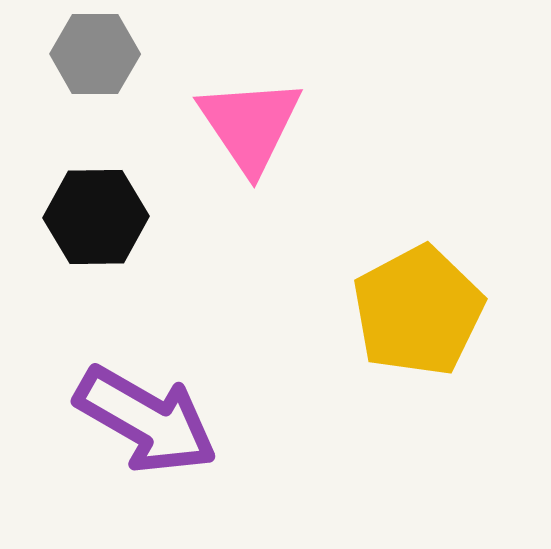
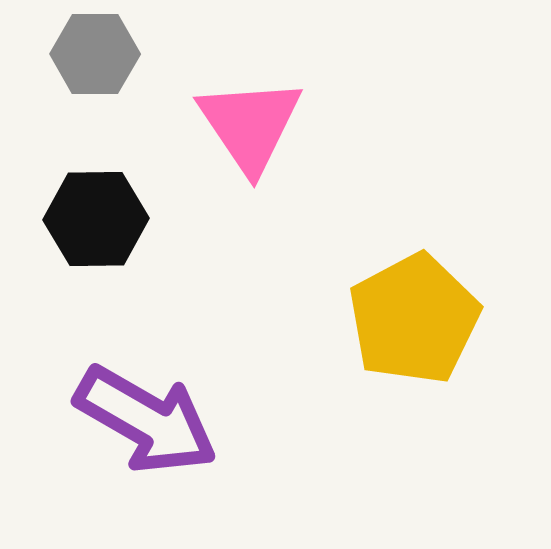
black hexagon: moved 2 px down
yellow pentagon: moved 4 px left, 8 px down
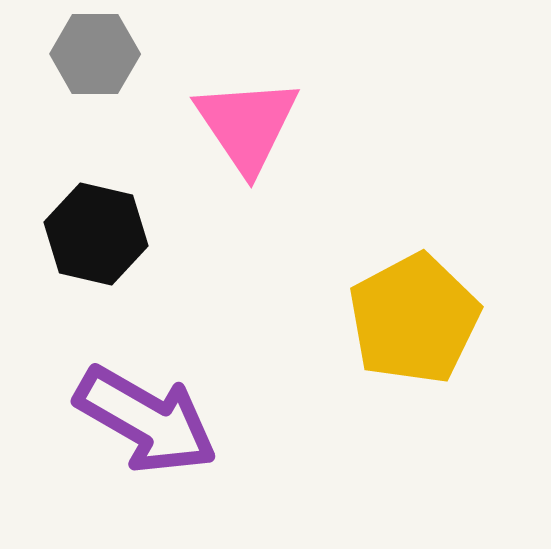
pink triangle: moved 3 px left
black hexagon: moved 15 px down; rotated 14 degrees clockwise
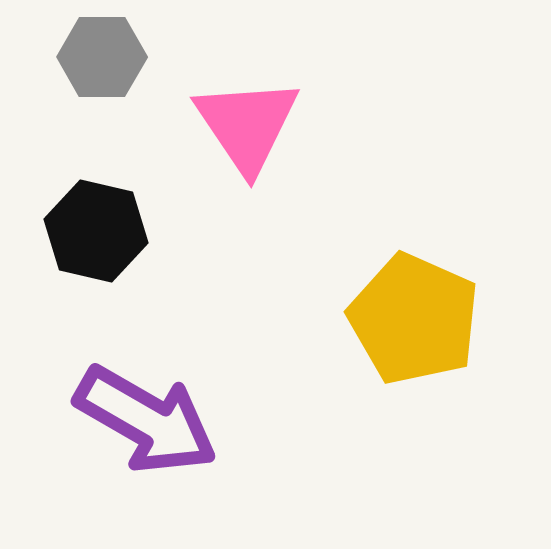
gray hexagon: moved 7 px right, 3 px down
black hexagon: moved 3 px up
yellow pentagon: rotated 20 degrees counterclockwise
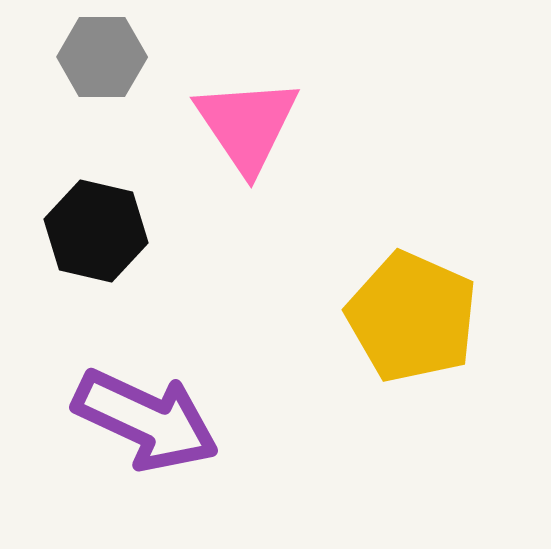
yellow pentagon: moved 2 px left, 2 px up
purple arrow: rotated 5 degrees counterclockwise
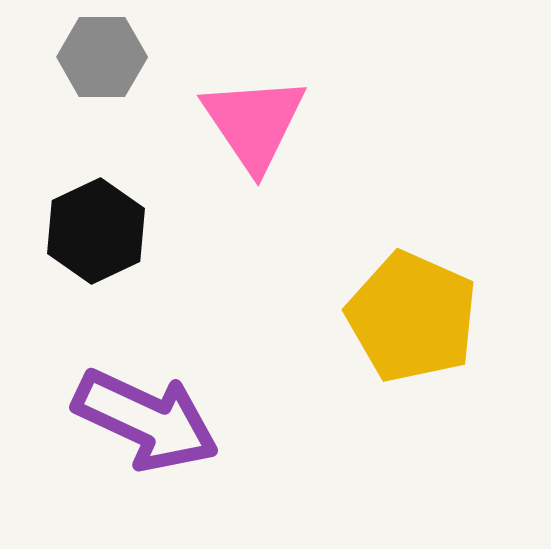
pink triangle: moved 7 px right, 2 px up
black hexagon: rotated 22 degrees clockwise
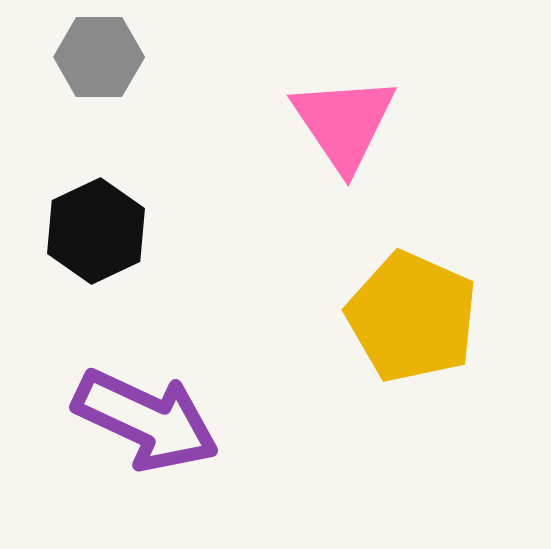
gray hexagon: moved 3 px left
pink triangle: moved 90 px right
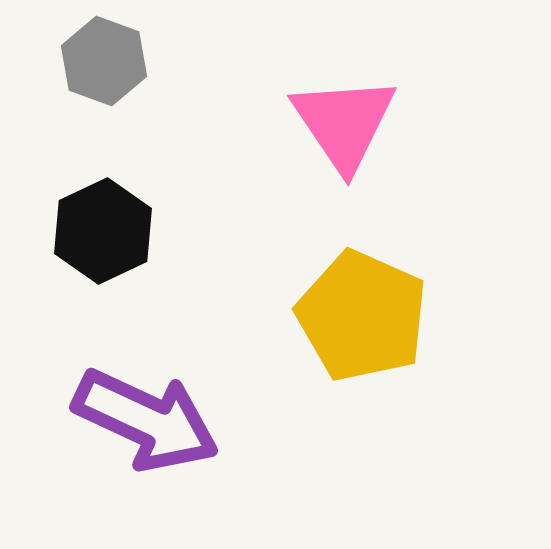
gray hexagon: moved 5 px right, 4 px down; rotated 20 degrees clockwise
black hexagon: moved 7 px right
yellow pentagon: moved 50 px left, 1 px up
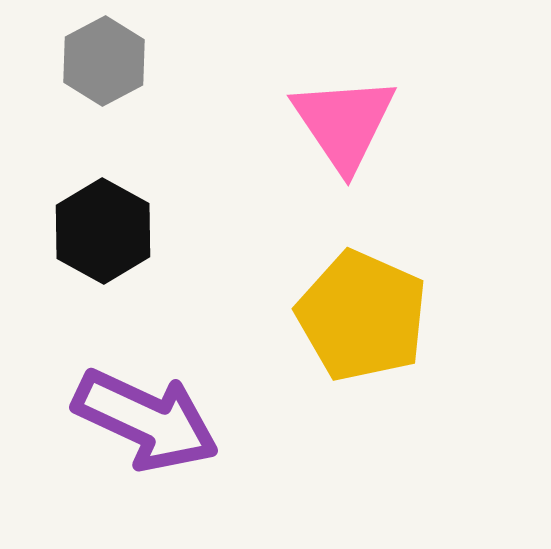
gray hexagon: rotated 12 degrees clockwise
black hexagon: rotated 6 degrees counterclockwise
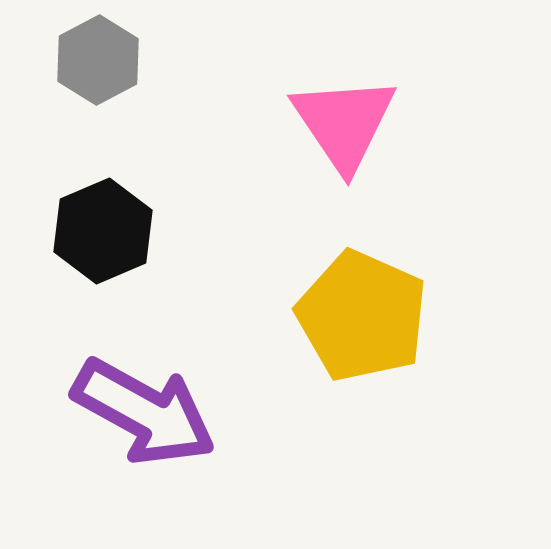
gray hexagon: moved 6 px left, 1 px up
black hexagon: rotated 8 degrees clockwise
purple arrow: moved 2 px left, 8 px up; rotated 4 degrees clockwise
